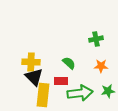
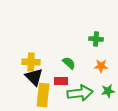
green cross: rotated 16 degrees clockwise
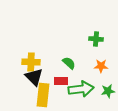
green arrow: moved 1 px right, 4 px up
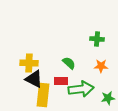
green cross: moved 1 px right
yellow cross: moved 2 px left, 1 px down
black triangle: moved 2 px down; rotated 18 degrees counterclockwise
green star: moved 7 px down
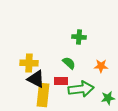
green cross: moved 18 px left, 2 px up
black triangle: moved 2 px right
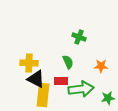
green cross: rotated 16 degrees clockwise
green semicircle: moved 1 px left, 1 px up; rotated 24 degrees clockwise
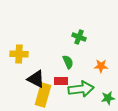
yellow cross: moved 10 px left, 9 px up
yellow rectangle: rotated 10 degrees clockwise
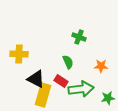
red rectangle: rotated 32 degrees clockwise
